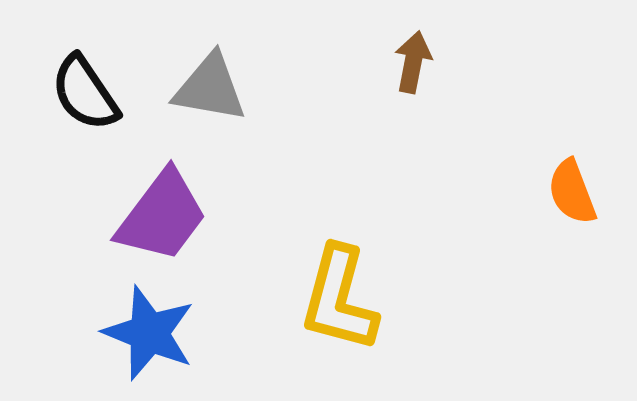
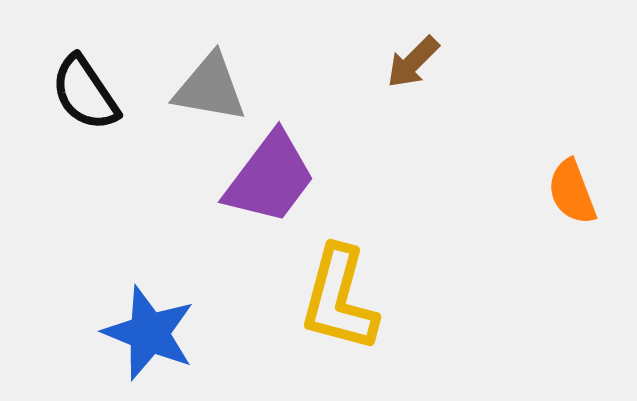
brown arrow: rotated 146 degrees counterclockwise
purple trapezoid: moved 108 px right, 38 px up
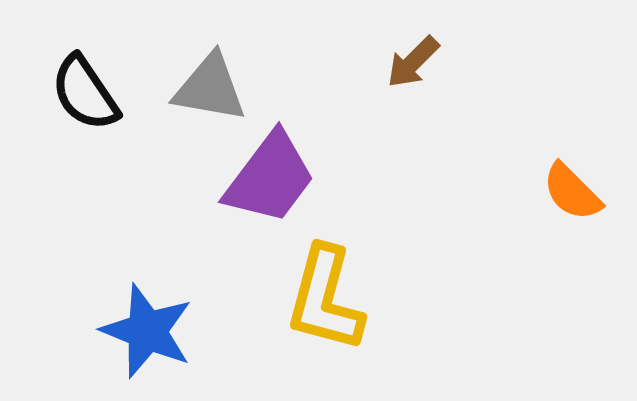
orange semicircle: rotated 24 degrees counterclockwise
yellow L-shape: moved 14 px left
blue star: moved 2 px left, 2 px up
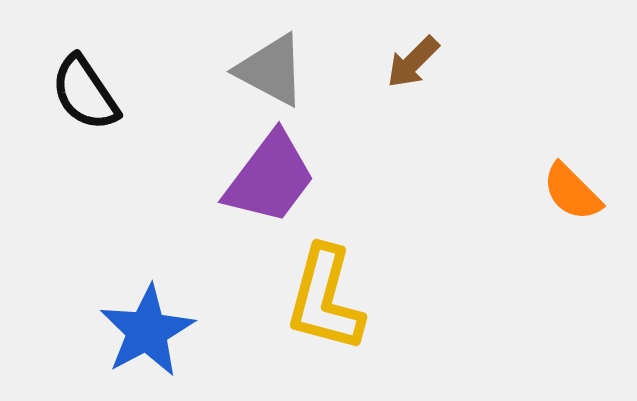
gray triangle: moved 61 px right, 18 px up; rotated 18 degrees clockwise
blue star: rotated 22 degrees clockwise
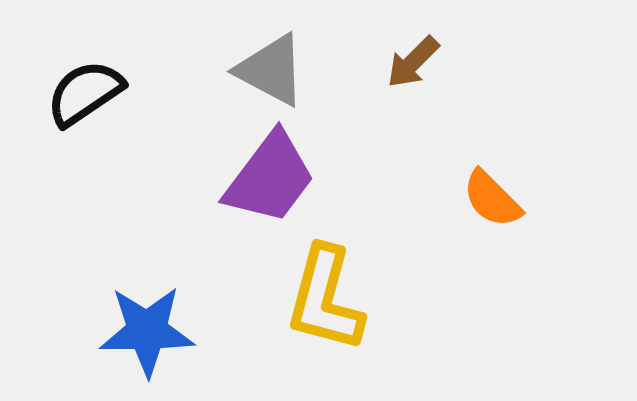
black semicircle: rotated 90 degrees clockwise
orange semicircle: moved 80 px left, 7 px down
blue star: rotated 28 degrees clockwise
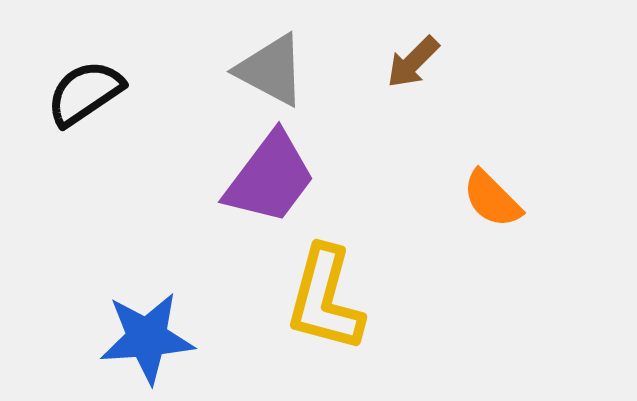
blue star: moved 7 px down; rotated 4 degrees counterclockwise
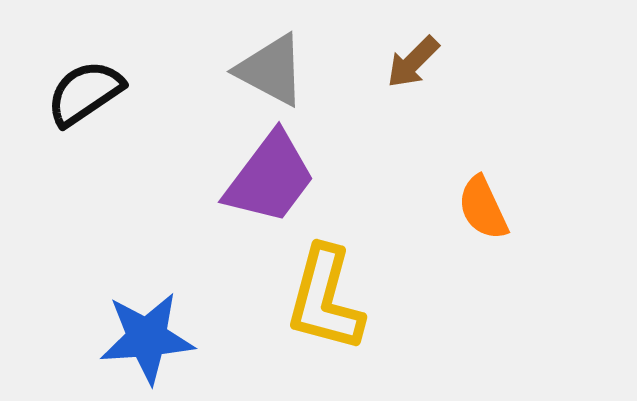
orange semicircle: moved 9 px left, 9 px down; rotated 20 degrees clockwise
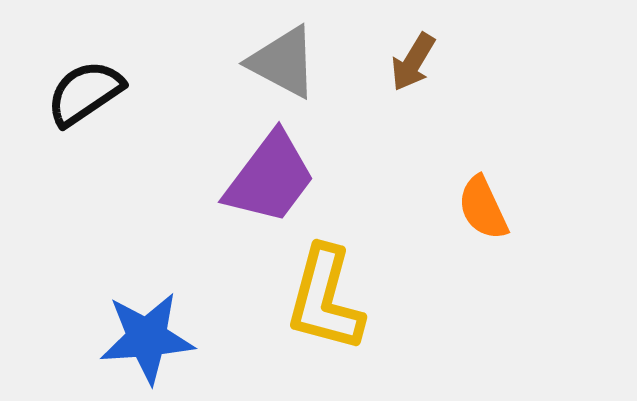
brown arrow: rotated 14 degrees counterclockwise
gray triangle: moved 12 px right, 8 px up
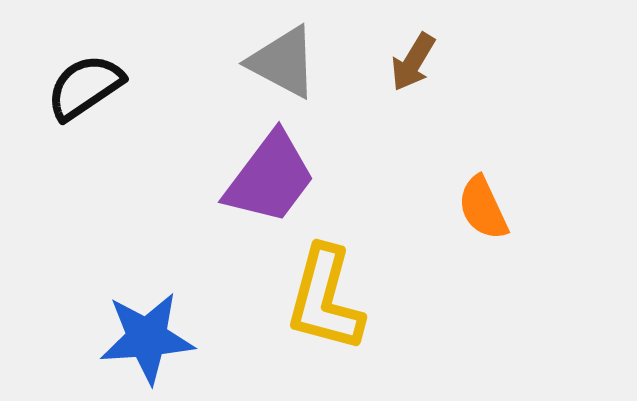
black semicircle: moved 6 px up
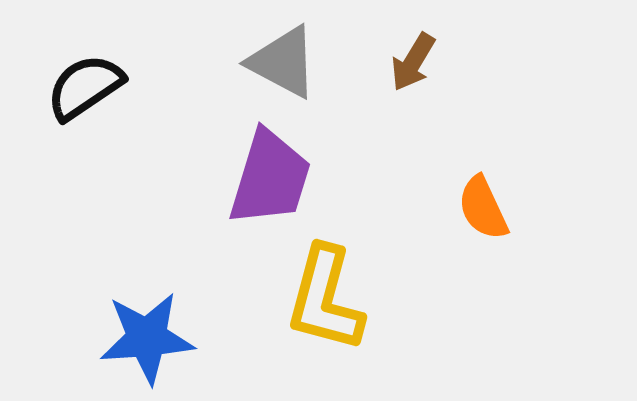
purple trapezoid: rotated 20 degrees counterclockwise
